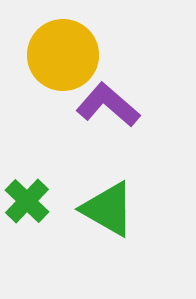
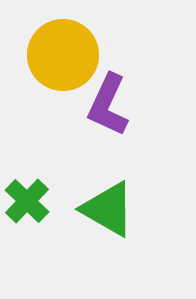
purple L-shape: rotated 106 degrees counterclockwise
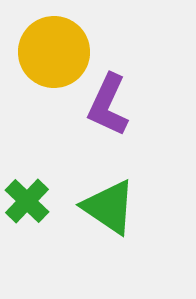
yellow circle: moved 9 px left, 3 px up
green triangle: moved 1 px right, 2 px up; rotated 4 degrees clockwise
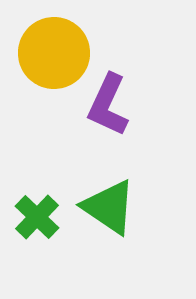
yellow circle: moved 1 px down
green cross: moved 10 px right, 16 px down
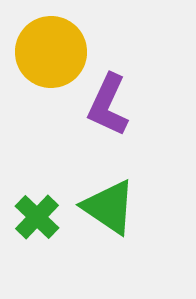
yellow circle: moved 3 px left, 1 px up
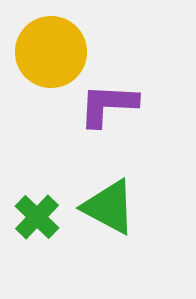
purple L-shape: rotated 68 degrees clockwise
green triangle: rotated 6 degrees counterclockwise
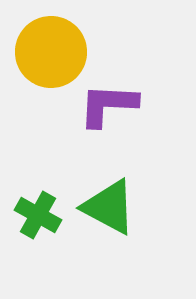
green cross: moved 1 px right, 2 px up; rotated 15 degrees counterclockwise
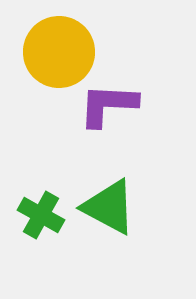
yellow circle: moved 8 px right
green cross: moved 3 px right
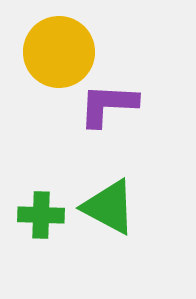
green cross: rotated 27 degrees counterclockwise
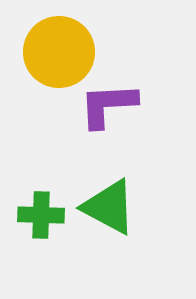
purple L-shape: rotated 6 degrees counterclockwise
